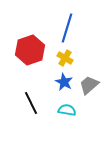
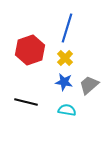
yellow cross: rotated 14 degrees clockwise
blue star: rotated 18 degrees counterclockwise
black line: moved 5 px left, 1 px up; rotated 50 degrees counterclockwise
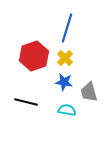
red hexagon: moved 4 px right, 6 px down
gray trapezoid: moved 7 px down; rotated 65 degrees counterclockwise
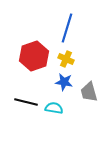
yellow cross: moved 1 px right, 1 px down; rotated 21 degrees counterclockwise
cyan semicircle: moved 13 px left, 2 px up
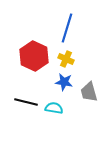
red hexagon: rotated 16 degrees counterclockwise
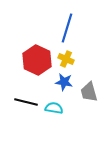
red hexagon: moved 3 px right, 4 px down
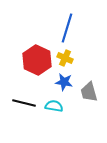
yellow cross: moved 1 px left, 1 px up
black line: moved 2 px left, 1 px down
cyan semicircle: moved 2 px up
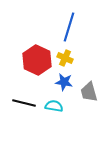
blue line: moved 2 px right, 1 px up
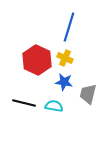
gray trapezoid: moved 1 px left, 2 px down; rotated 30 degrees clockwise
